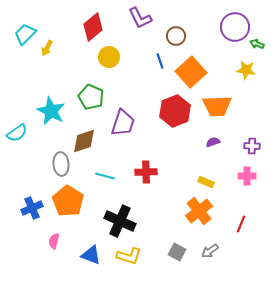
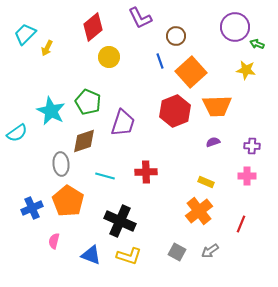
green pentagon: moved 3 px left, 5 px down
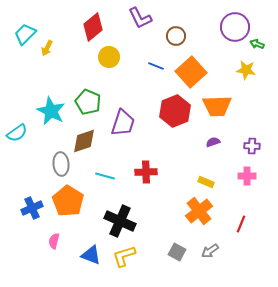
blue line: moved 4 px left, 5 px down; rotated 49 degrees counterclockwise
yellow L-shape: moved 5 px left; rotated 145 degrees clockwise
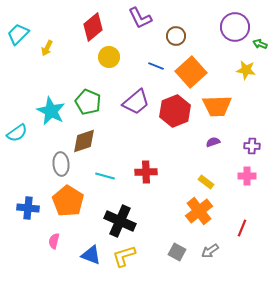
cyan trapezoid: moved 7 px left
green arrow: moved 3 px right
purple trapezoid: moved 13 px right, 21 px up; rotated 32 degrees clockwise
yellow rectangle: rotated 14 degrees clockwise
blue cross: moved 4 px left; rotated 30 degrees clockwise
red line: moved 1 px right, 4 px down
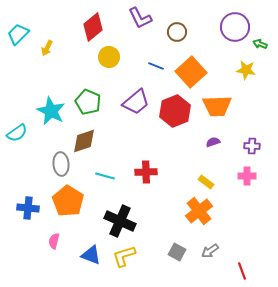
brown circle: moved 1 px right, 4 px up
red line: moved 43 px down; rotated 42 degrees counterclockwise
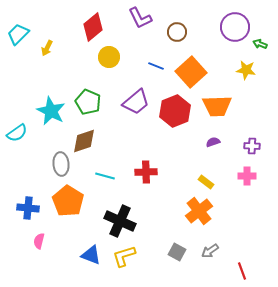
pink semicircle: moved 15 px left
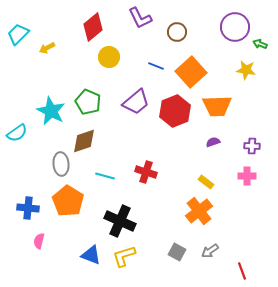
yellow arrow: rotated 35 degrees clockwise
red cross: rotated 20 degrees clockwise
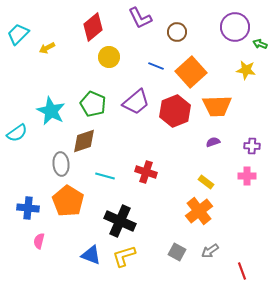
green pentagon: moved 5 px right, 2 px down
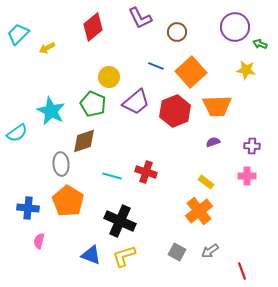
yellow circle: moved 20 px down
cyan line: moved 7 px right
